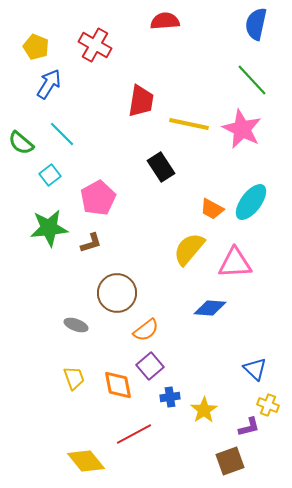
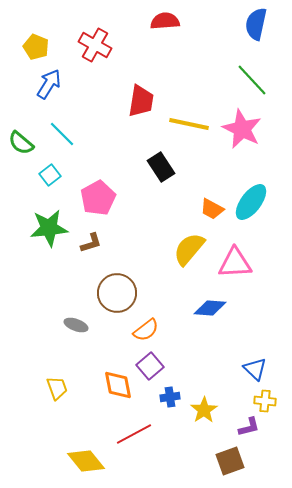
yellow trapezoid: moved 17 px left, 10 px down
yellow cross: moved 3 px left, 4 px up; rotated 15 degrees counterclockwise
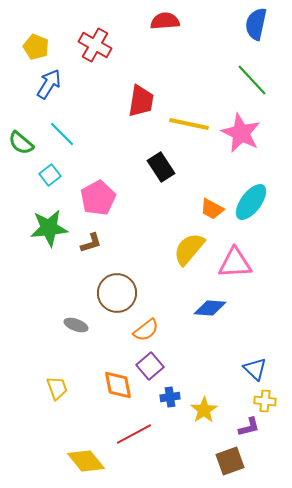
pink star: moved 1 px left, 4 px down
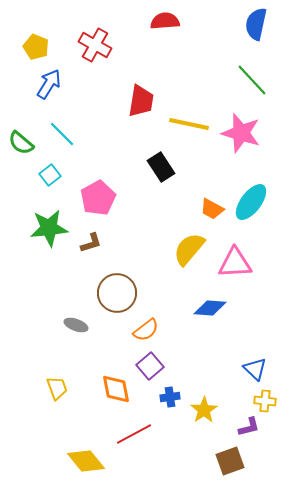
pink star: rotated 9 degrees counterclockwise
orange diamond: moved 2 px left, 4 px down
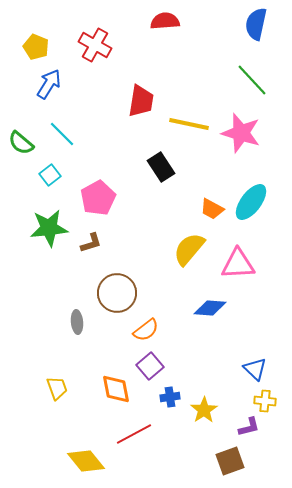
pink triangle: moved 3 px right, 1 px down
gray ellipse: moved 1 px right, 3 px up; rotated 65 degrees clockwise
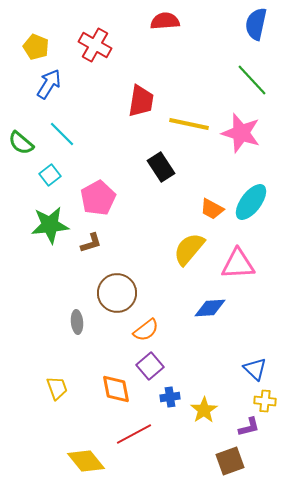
green star: moved 1 px right, 3 px up
blue diamond: rotated 8 degrees counterclockwise
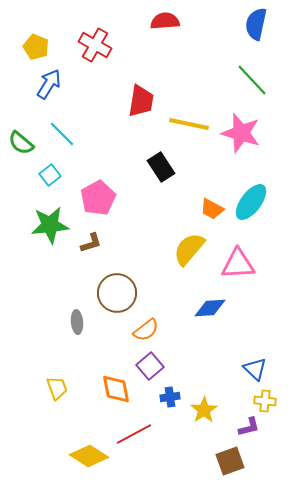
yellow diamond: moved 3 px right, 5 px up; rotated 18 degrees counterclockwise
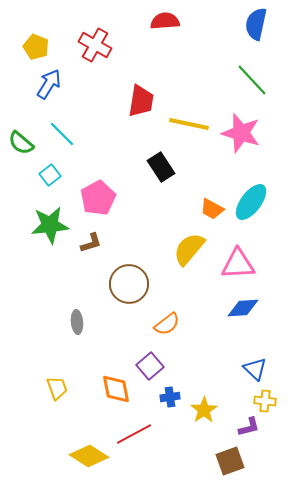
brown circle: moved 12 px right, 9 px up
blue diamond: moved 33 px right
orange semicircle: moved 21 px right, 6 px up
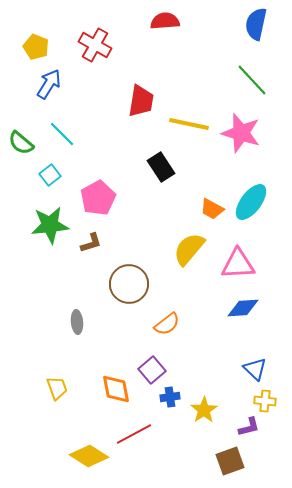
purple square: moved 2 px right, 4 px down
